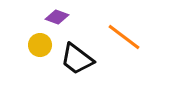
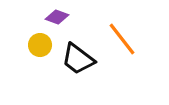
orange line: moved 2 px left, 2 px down; rotated 15 degrees clockwise
black trapezoid: moved 1 px right
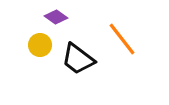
purple diamond: moved 1 px left; rotated 15 degrees clockwise
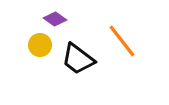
purple diamond: moved 1 px left, 2 px down
orange line: moved 2 px down
